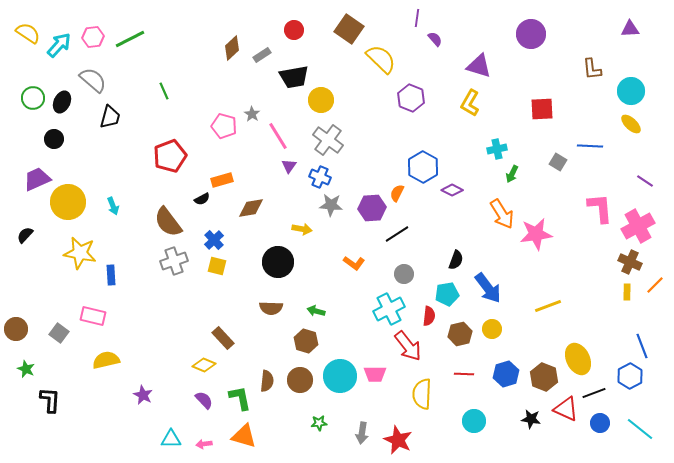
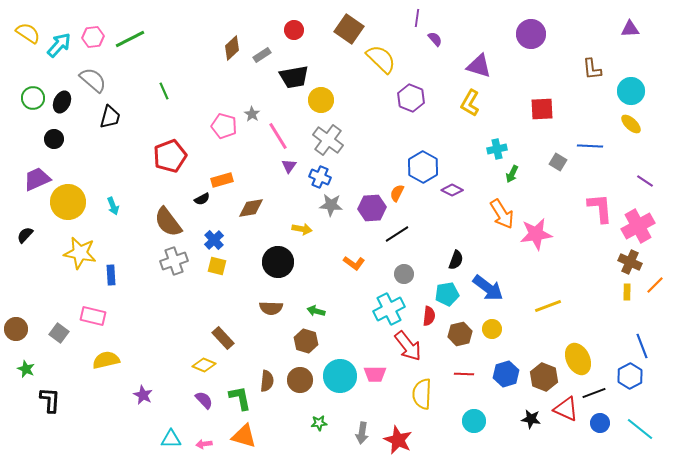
blue arrow at (488, 288): rotated 16 degrees counterclockwise
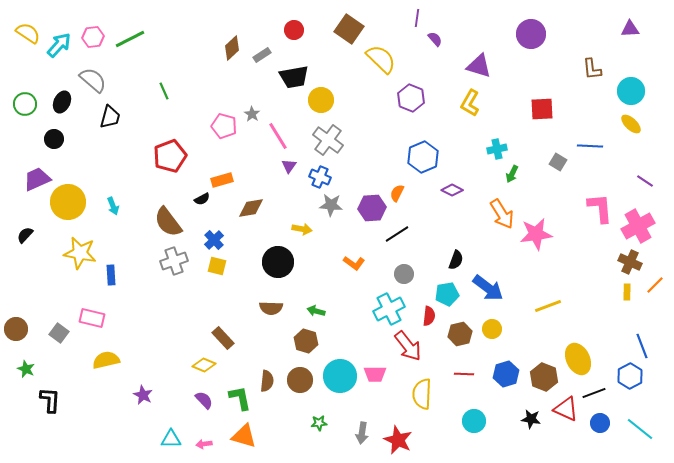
green circle at (33, 98): moved 8 px left, 6 px down
blue hexagon at (423, 167): moved 10 px up; rotated 8 degrees clockwise
pink rectangle at (93, 316): moved 1 px left, 2 px down
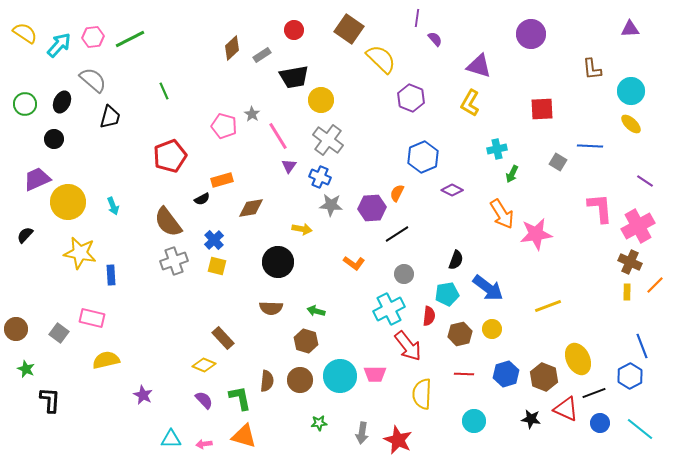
yellow semicircle at (28, 33): moved 3 px left
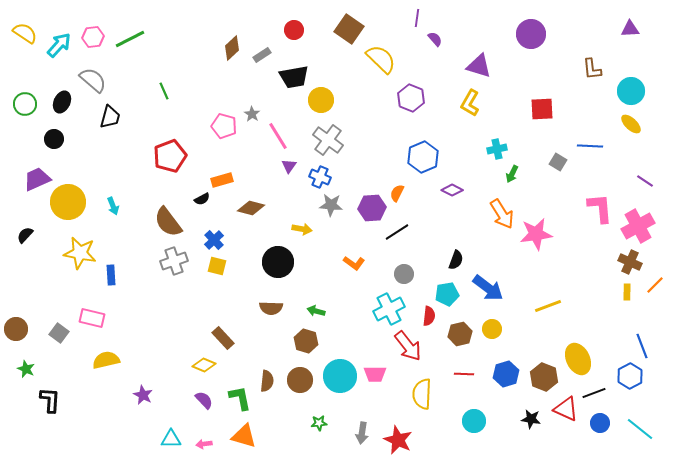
brown diamond at (251, 208): rotated 24 degrees clockwise
black line at (397, 234): moved 2 px up
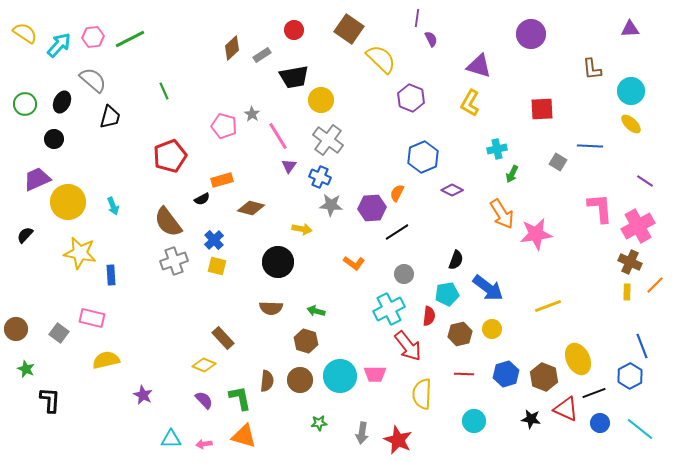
purple semicircle at (435, 39): moved 4 px left; rotated 14 degrees clockwise
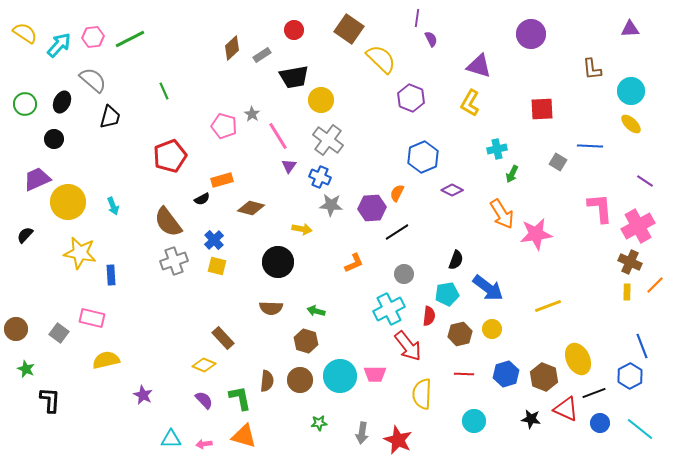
orange L-shape at (354, 263): rotated 60 degrees counterclockwise
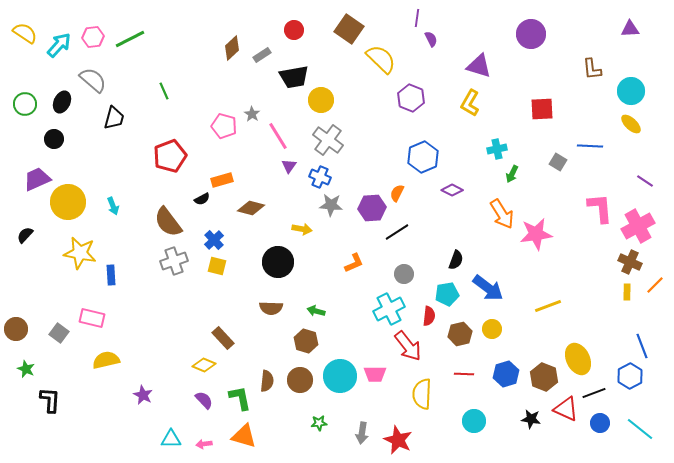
black trapezoid at (110, 117): moved 4 px right, 1 px down
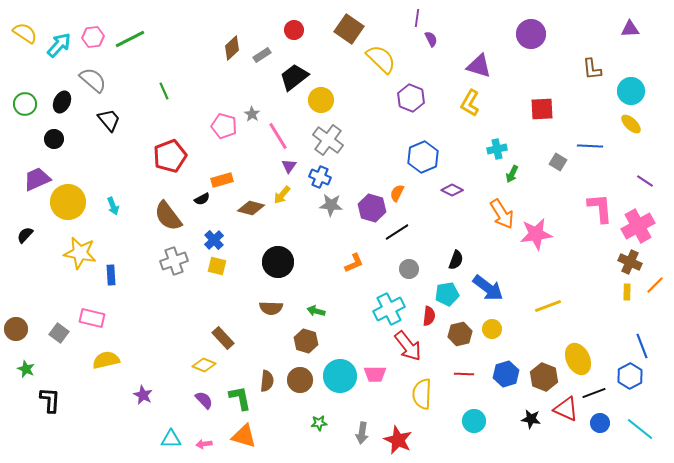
black trapezoid at (294, 77): rotated 152 degrees clockwise
black trapezoid at (114, 118): moved 5 px left, 2 px down; rotated 55 degrees counterclockwise
purple hexagon at (372, 208): rotated 20 degrees clockwise
brown semicircle at (168, 222): moved 6 px up
yellow arrow at (302, 229): moved 20 px left, 34 px up; rotated 120 degrees clockwise
gray circle at (404, 274): moved 5 px right, 5 px up
